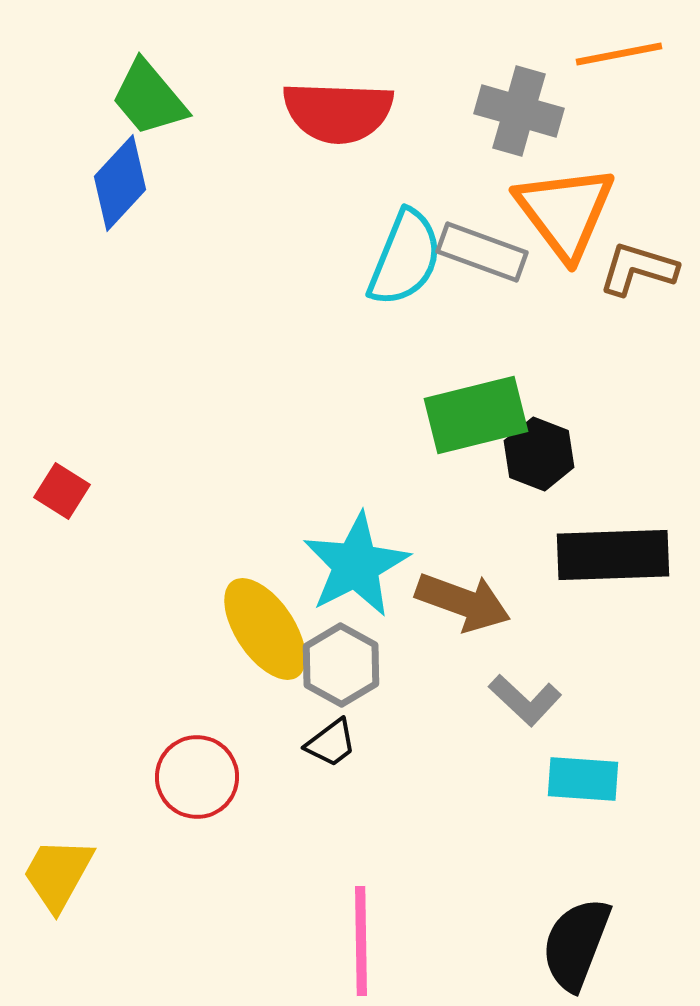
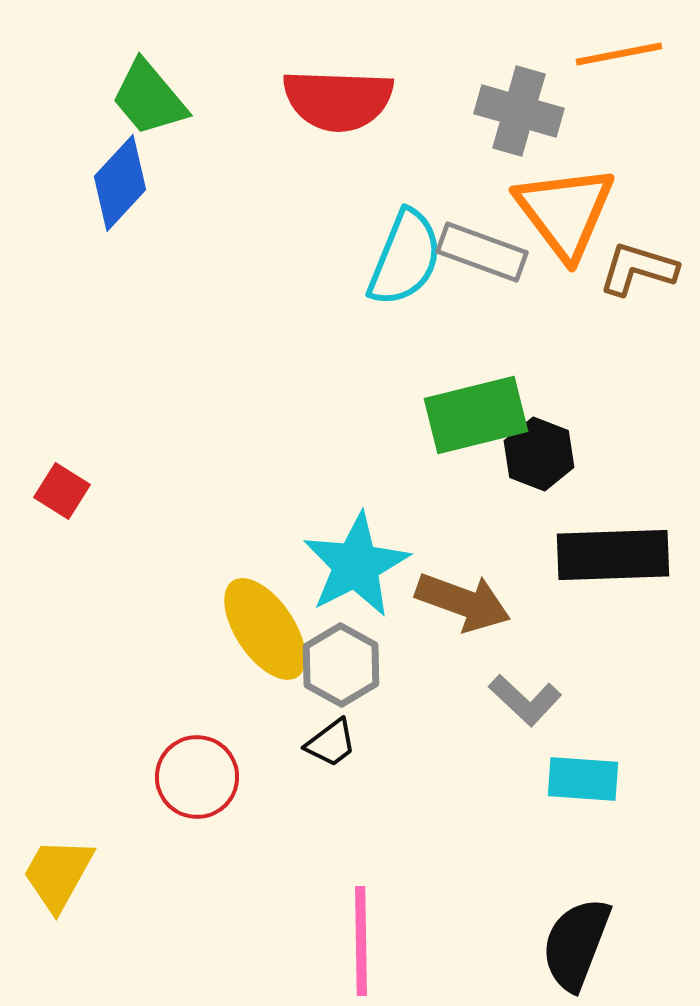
red semicircle: moved 12 px up
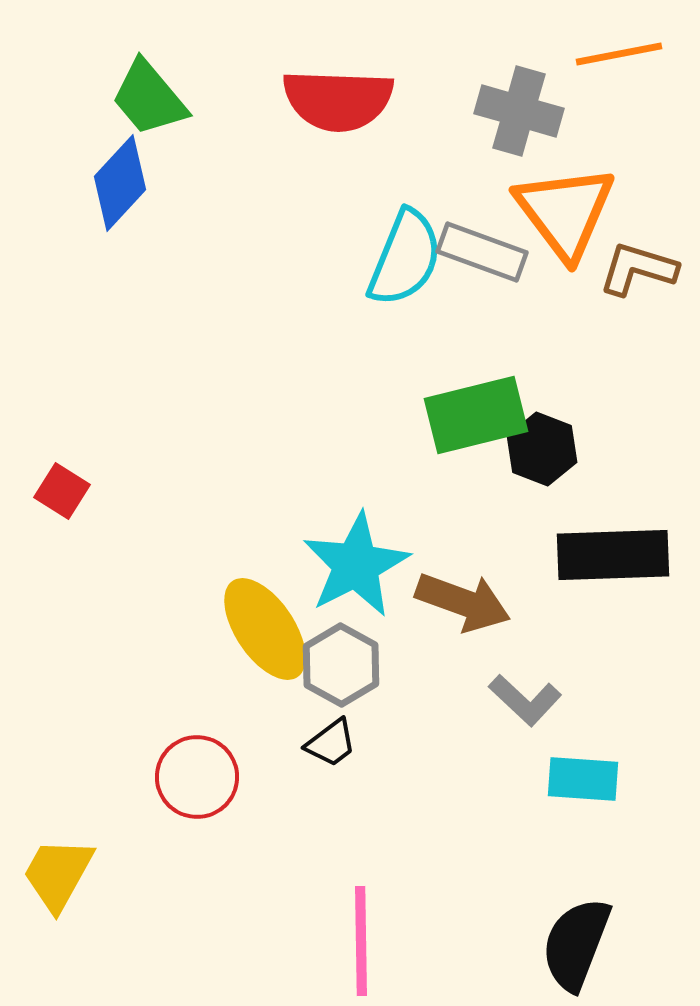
black hexagon: moved 3 px right, 5 px up
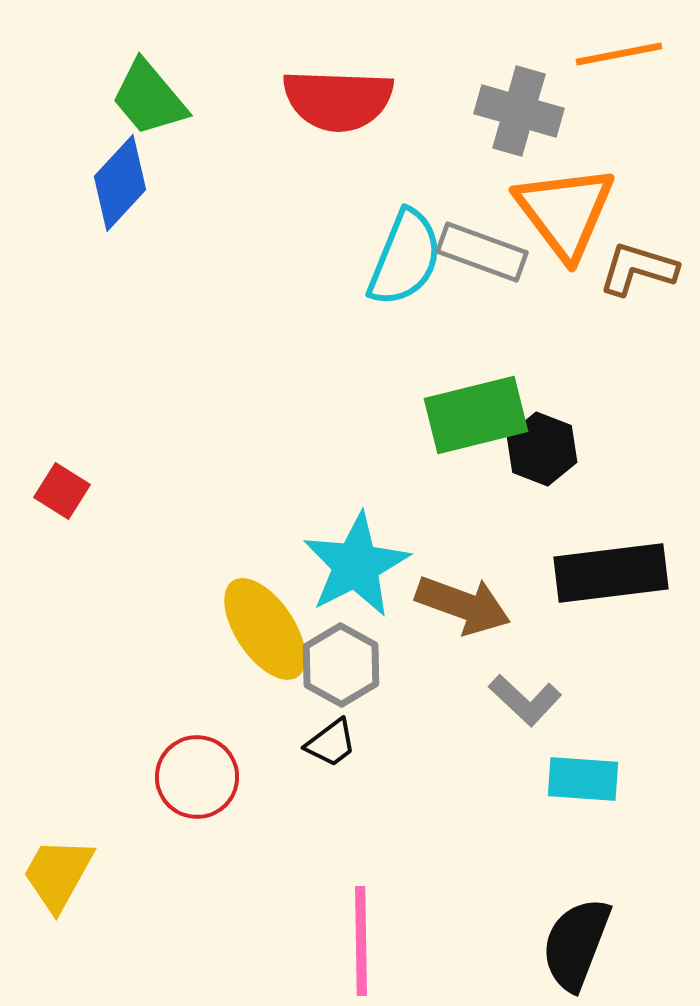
black rectangle: moved 2 px left, 18 px down; rotated 5 degrees counterclockwise
brown arrow: moved 3 px down
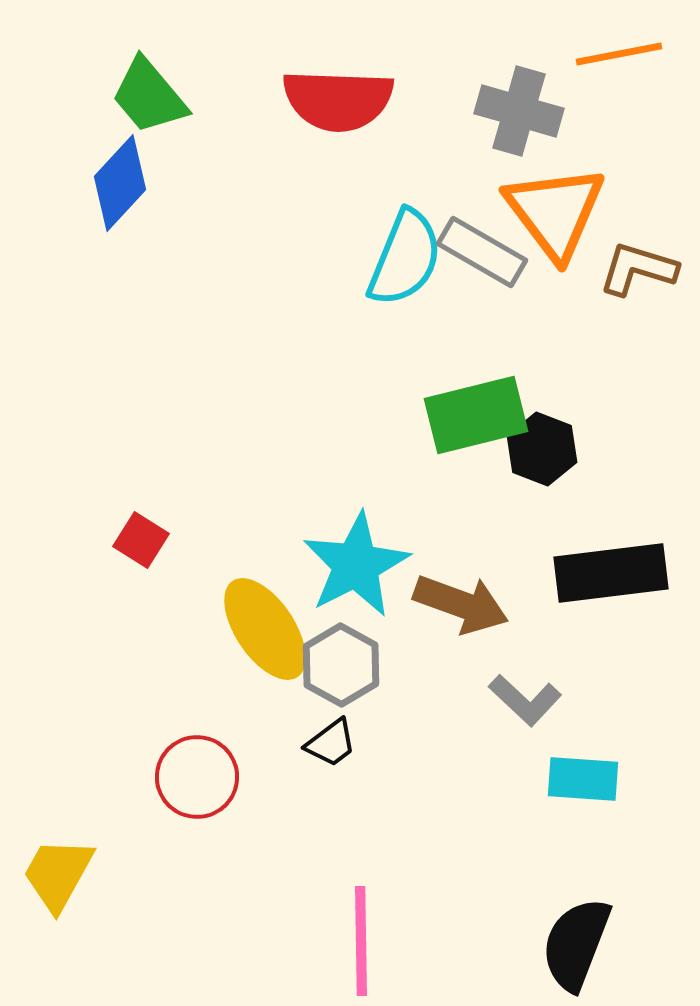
green trapezoid: moved 2 px up
orange triangle: moved 10 px left
gray rectangle: rotated 10 degrees clockwise
red square: moved 79 px right, 49 px down
brown arrow: moved 2 px left, 1 px up
